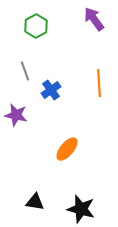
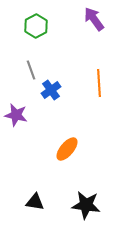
gray line: moved 6 px right, 1 px up
black star: moved 5 px right, 4 px up; rotated 8 degrees counterclockwise
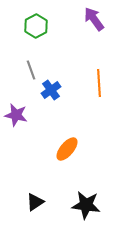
black triangle: rotated 42 degrees counterclockwise
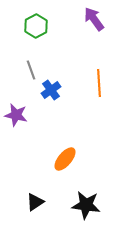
orange ellipse: moved 2 px left, 10 px down
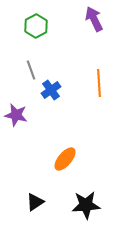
purple arrow: rotated 10 degrees clockwise
black star: rotated 12 degrees counterclockwise
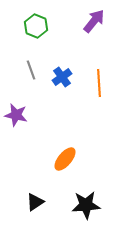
purple arrow: moved 2 px down; rotated 65 degrees clockwise
green hexagon: rotated 10 degrees counterclockwise
blue cross: moved 11 px right, 13 px up
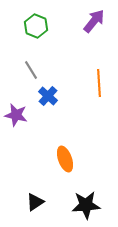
gray line: rotated 12 degrees counterclockwise
blue cross: moved 14 px left, 19 px down; rotated 12 degrees counterclockwise
orange ellipse: rotated 60 degrees counterclockwise
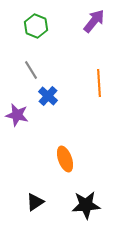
purple star: moved 1 px right
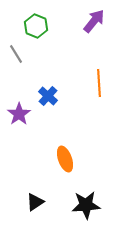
gray line: moved 15 px left, 16 px up
purple star: moved 2 px right, 1 px up; rotated 25 degrees clockwise
